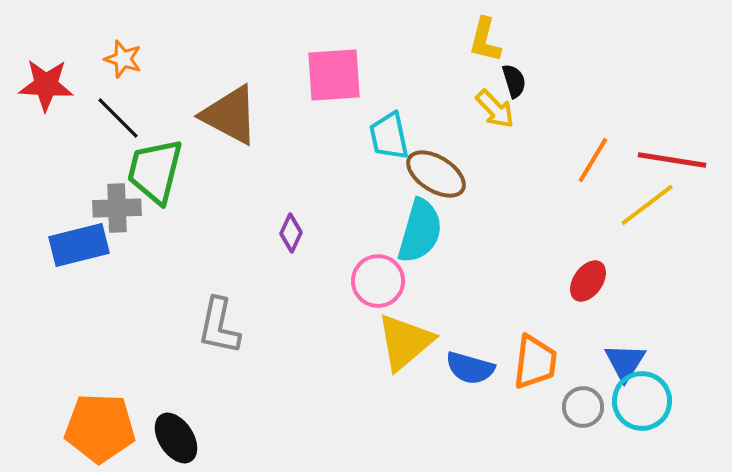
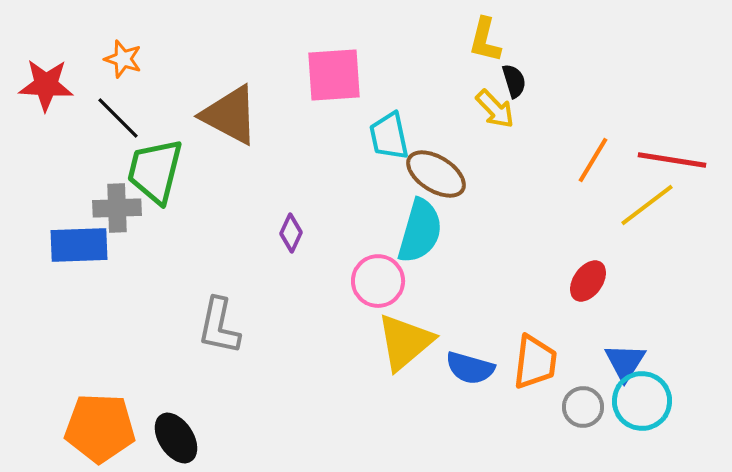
blue rectangle: rotated 12 degrees clockwise
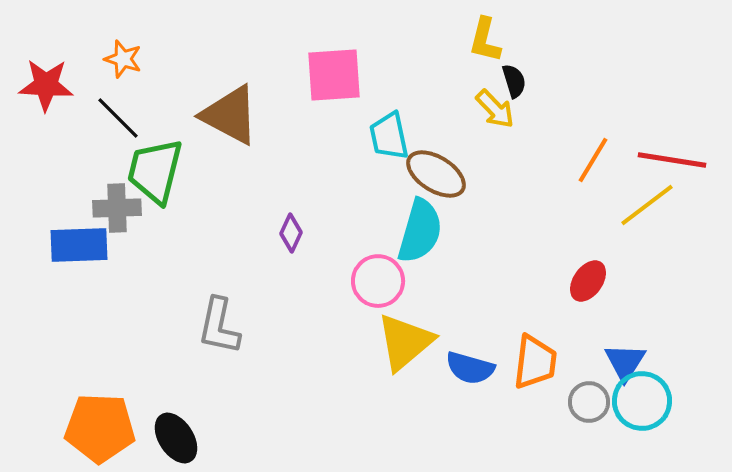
gray circle: moved 6 px right, 5 px up
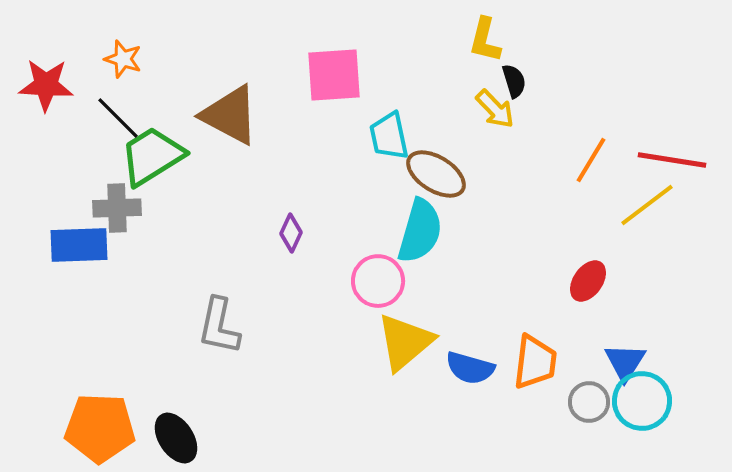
orange line: moved 2 px left
green trapezoid: moved 3 px left, 15 px up; rotated 44 degrees clockwise
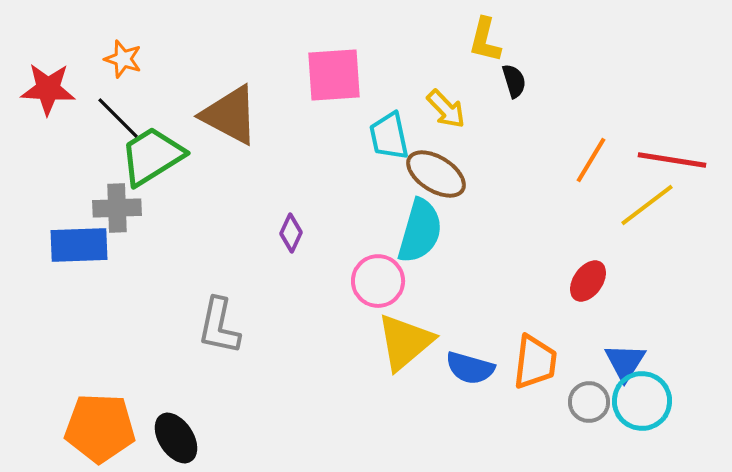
red star: moved 2 px right, 4 px down
yellow arrow: moved 49 px left
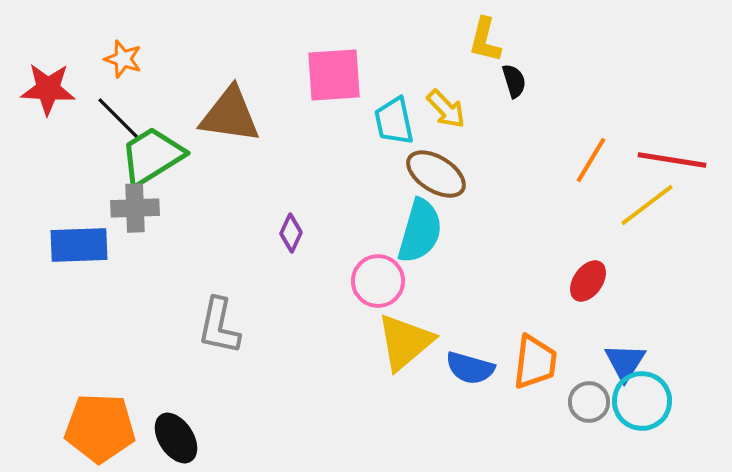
brown triangle: rotated 20 degrees counterclockwise
cyan trapezoid: moved 5 px right, 15 px up
gray cross: moved 18 px right
